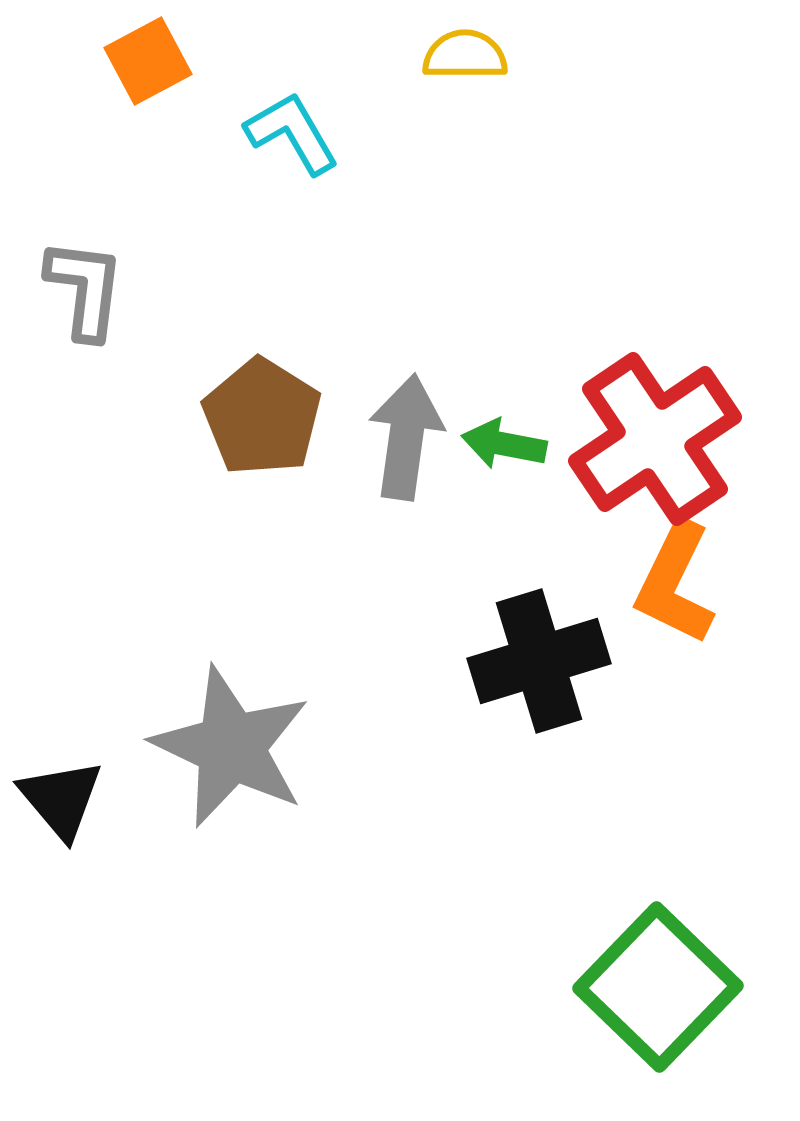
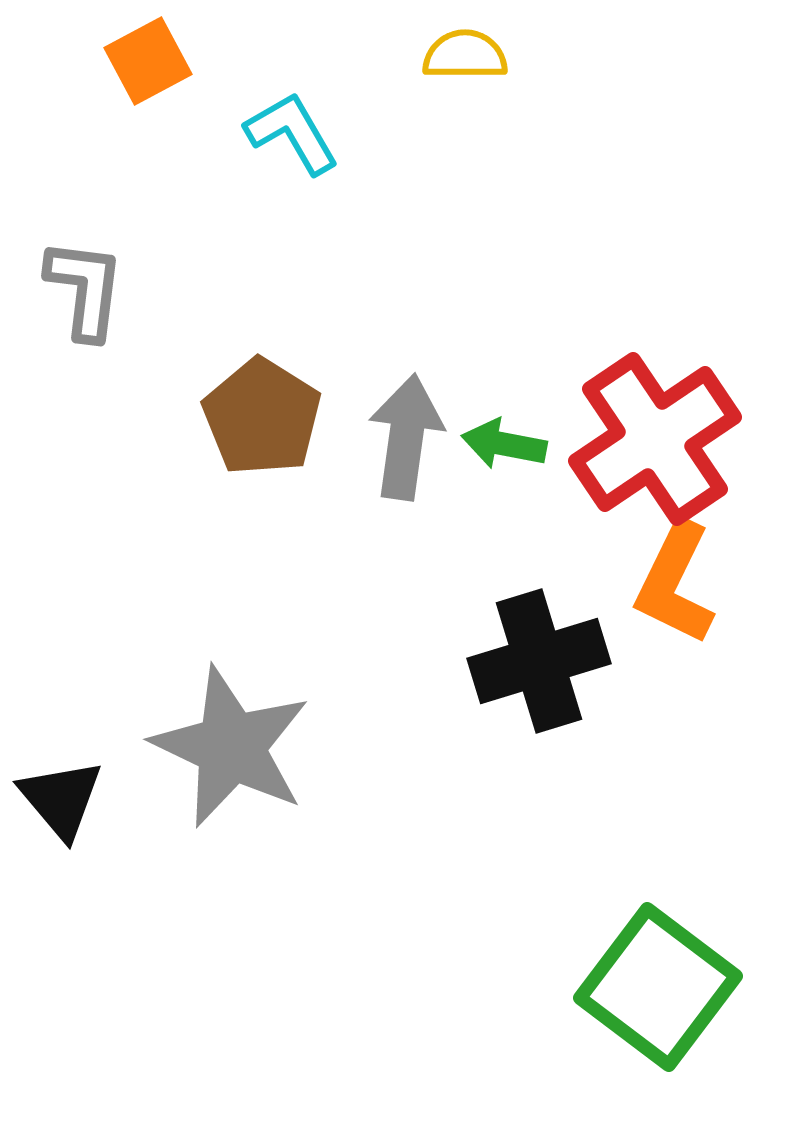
green square: rotated 7 degrees counterclockwise
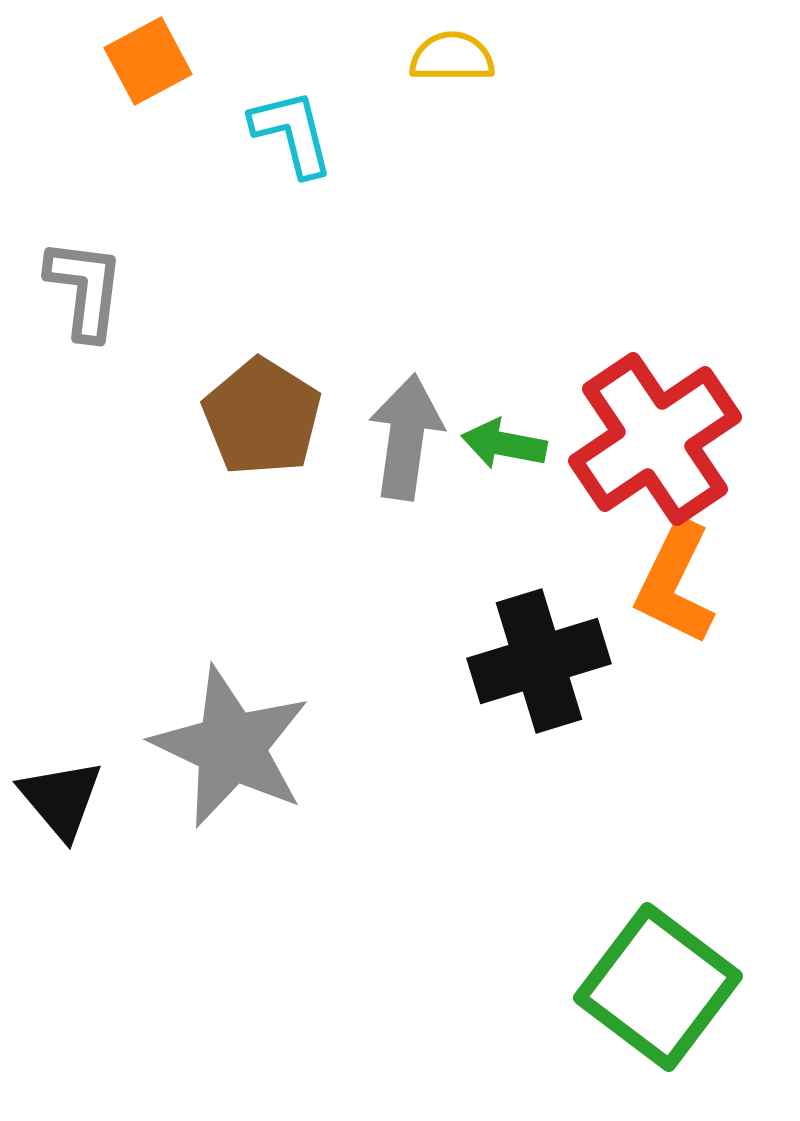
yellow semicircle: moved 13 px left, 2 px down
cyan L-shape: rotated 16 degrees clockwise
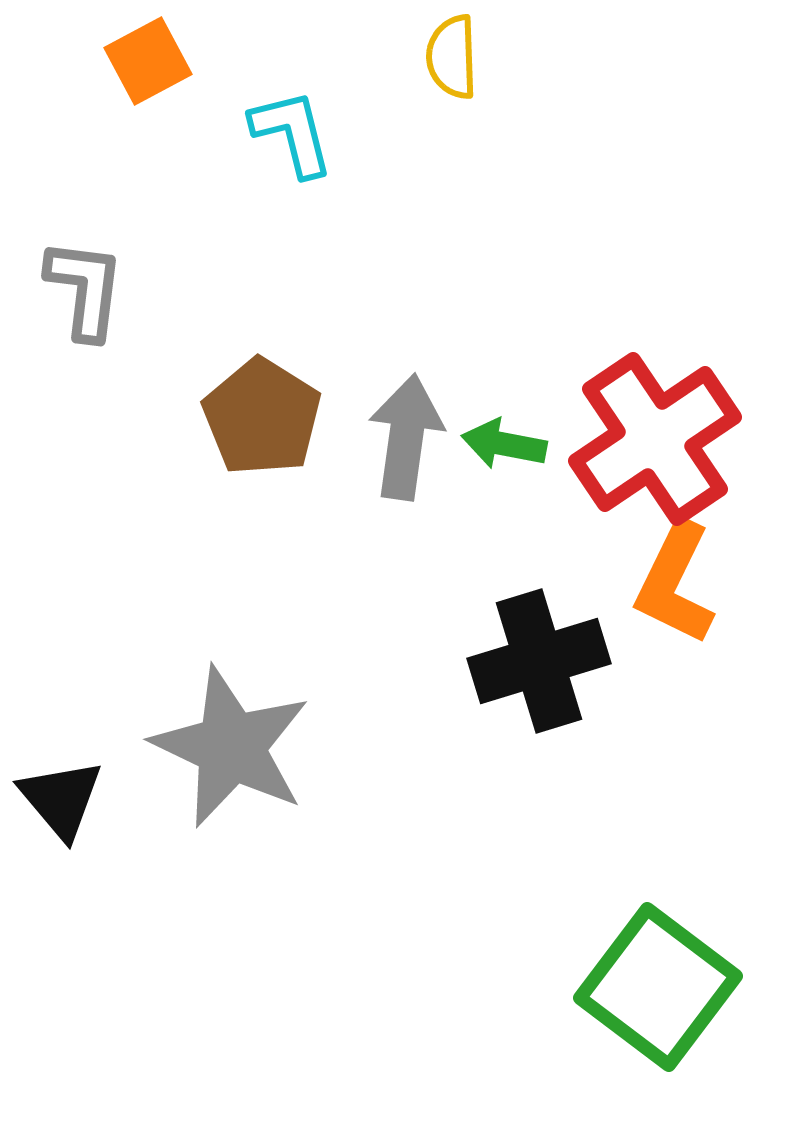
yellow semicircle: rotated 92 degrees counterclockwise
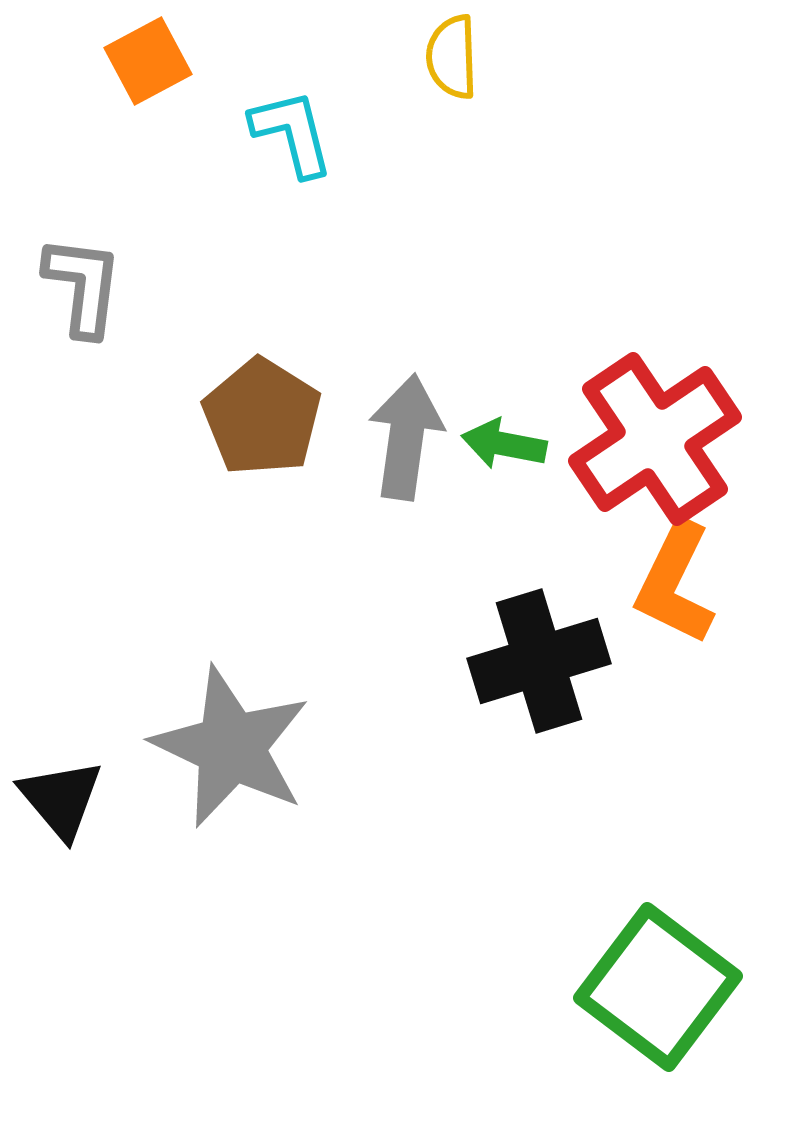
gray L-shape: moved 2 px left, 3 px up
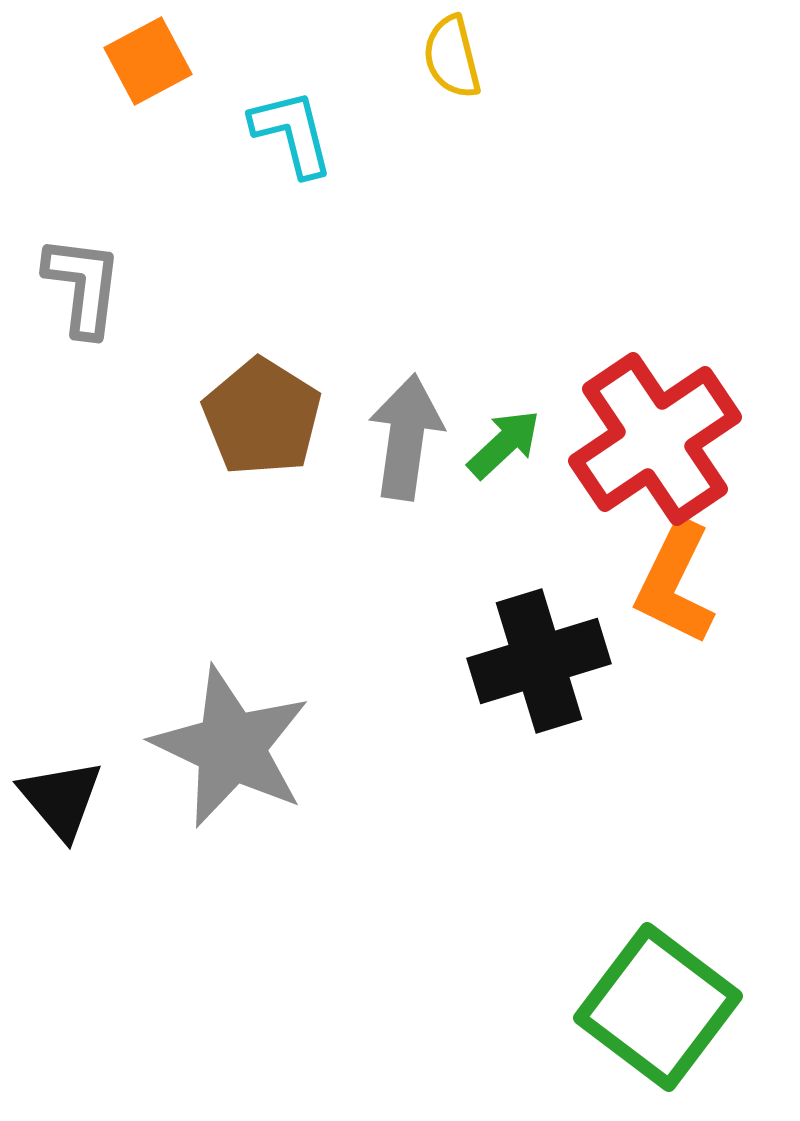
yellow semicircle: rotated 12 degrees counterclockwise
green arrow: rotated 126 degrees clockwise
green square: moved 20 px down
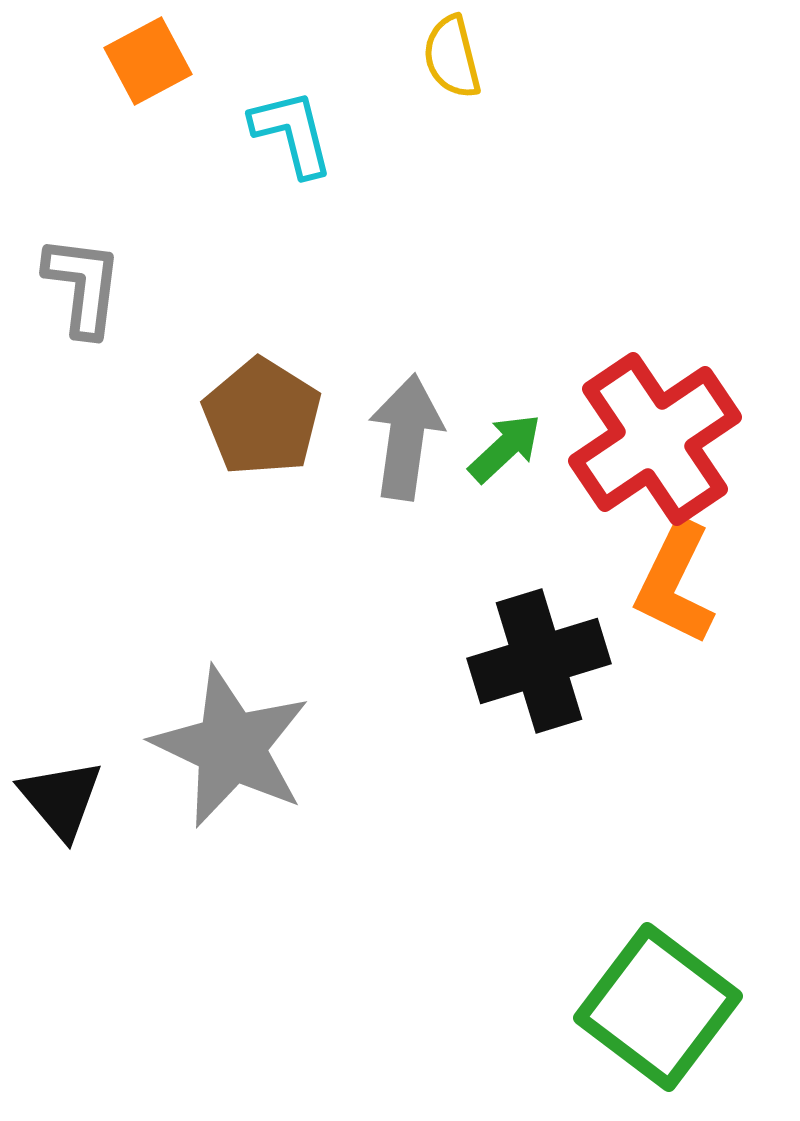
green arrow: moved 1 px right, 4 px down
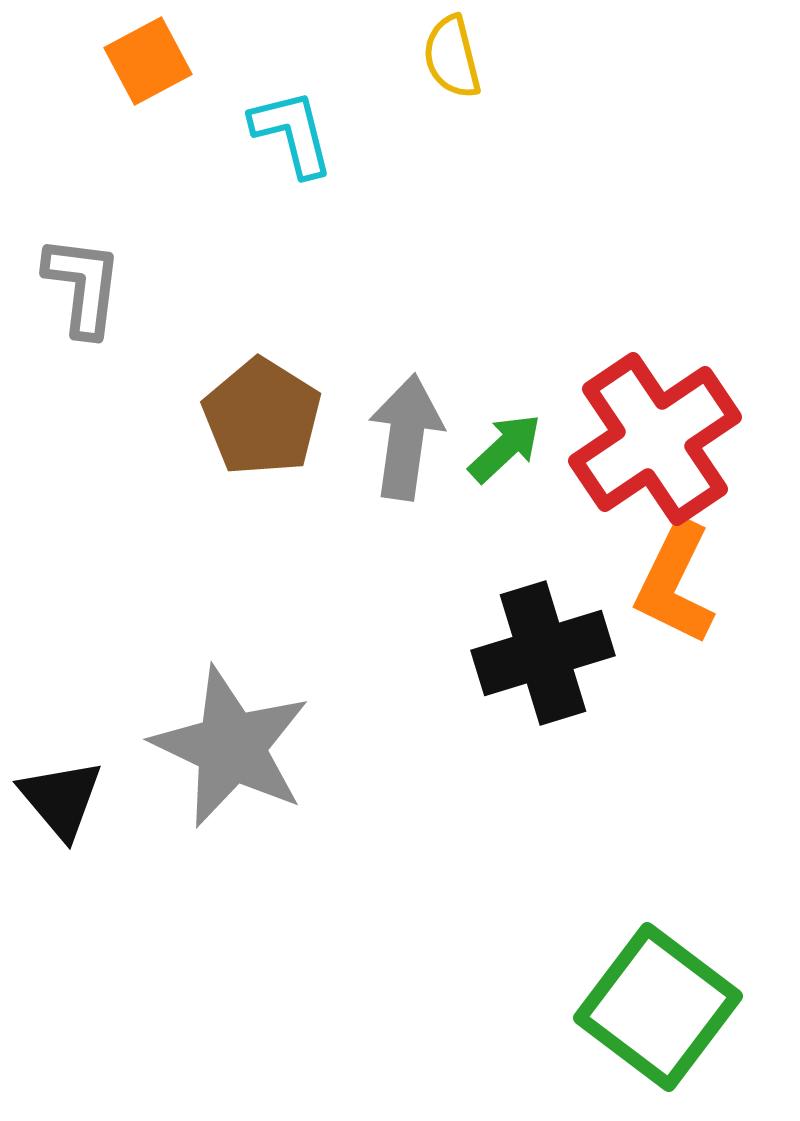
black cross: moved 4 px right, 8 px up
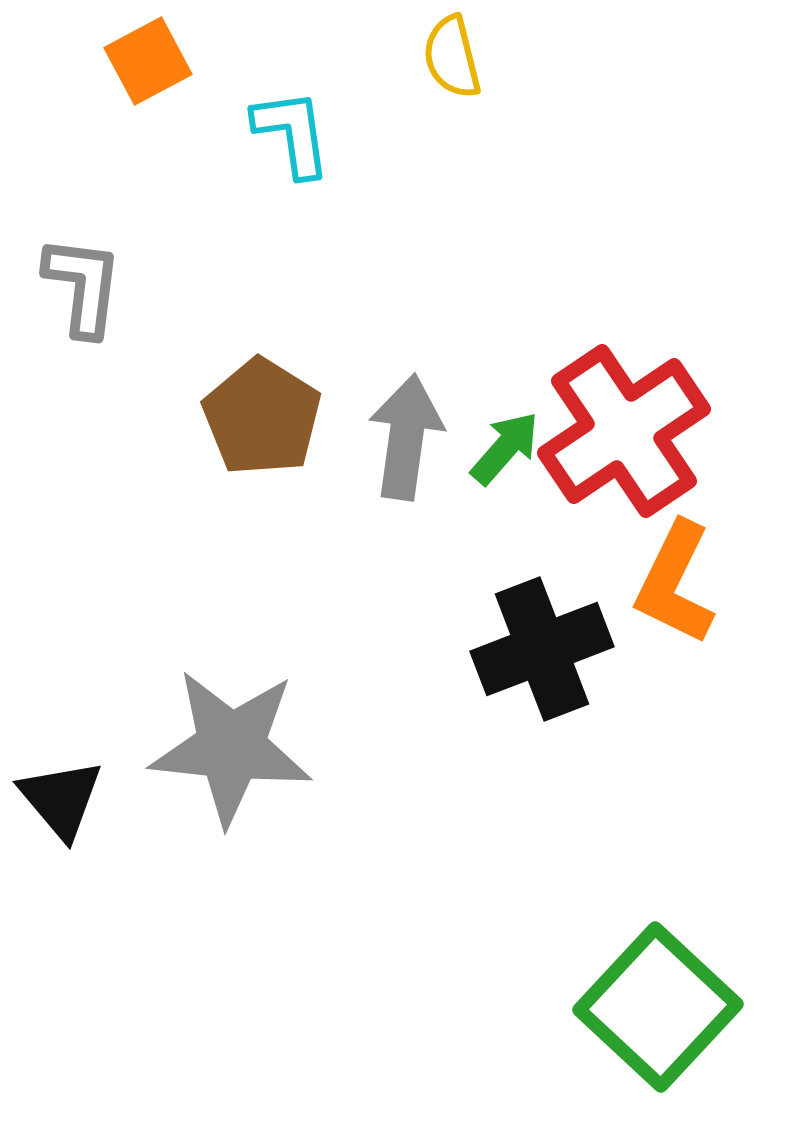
cyan L-shape: rotated 6 degrees clockwise
red cross: moved 31 px left, 8 px up
green arrow: rotated 6 degrees counterclockwise
black cross: moved 1 px left, 4 px up; rotated 4 degrees counterclockwise
gray star: rotated 19 degrees counterclockwise
green square: rotated 6 degrees clockwise
